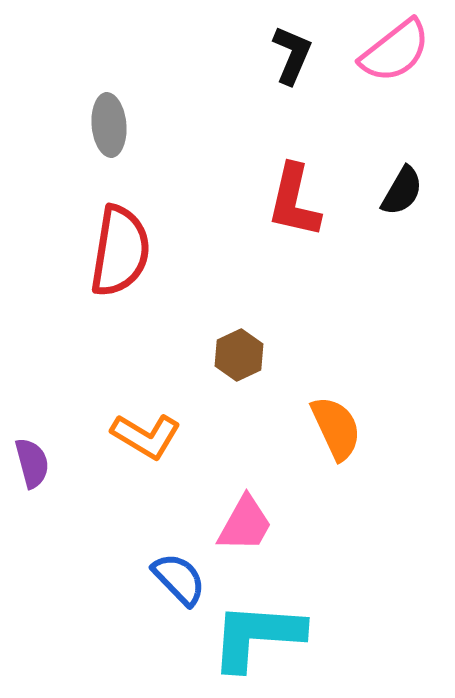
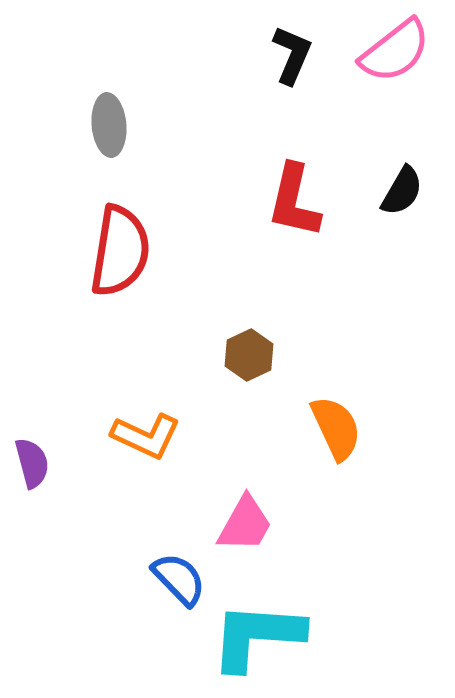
brown hexagon: moved 10 px right
orange L-shape: rotated 6 degrees counterclockwise
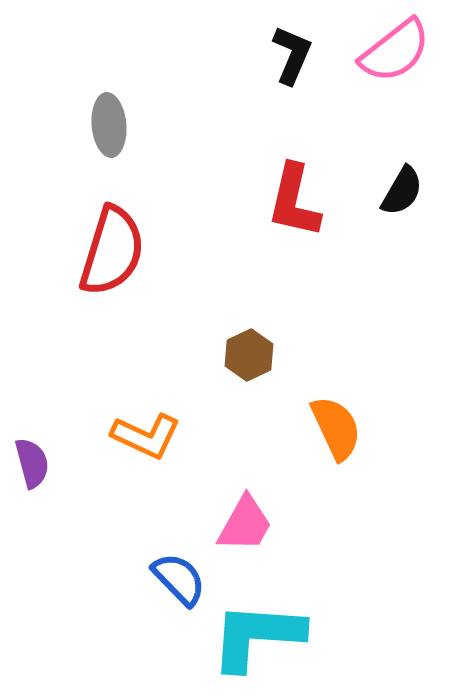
red semicircle: moved 8 px left; rotated 8 degrees clockwise
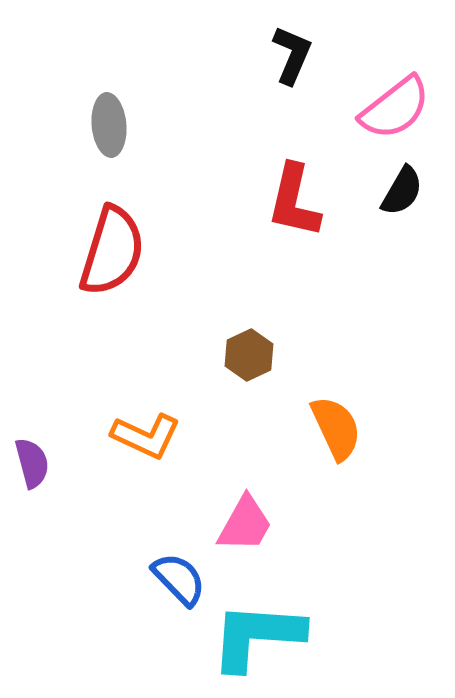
pink semicircle: moved 57 px down
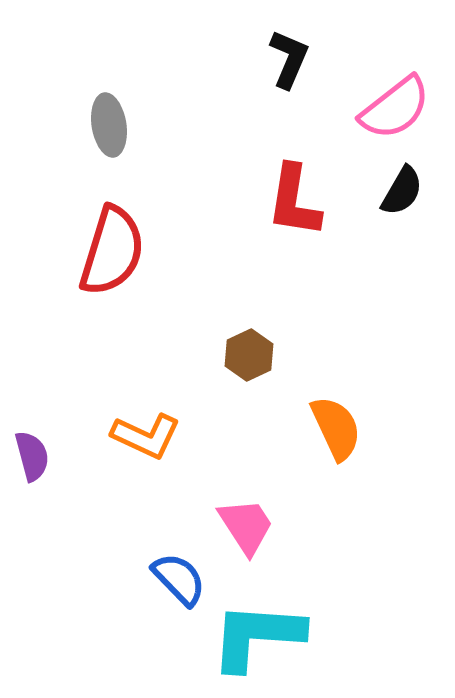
black L-shape: moved 3 px left, 4 px down
gray ellipse: rotated 4 degrees counterclockwise
red L-shape: rotated 4 degrees counterclockwise
purple semicircle: moved 7 px up
pink trapezoid: moved 1 px right, 2 px down; rotated 62 degrees counterclockwise
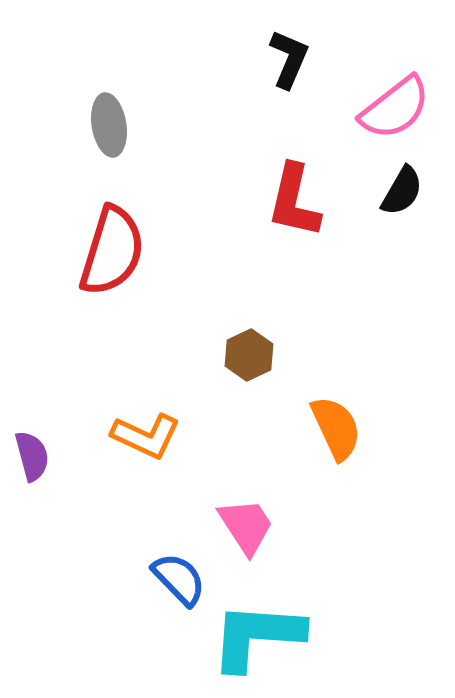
red L-shape: rotated 4 degrees clockwise
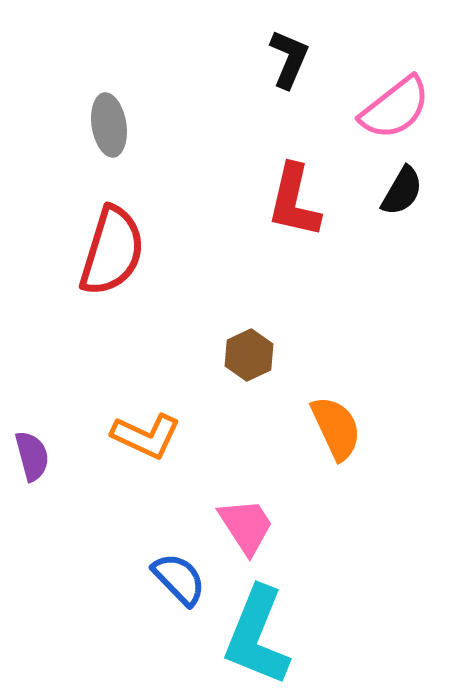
cyan L-shape: rotated 72 degrees counterclockwise
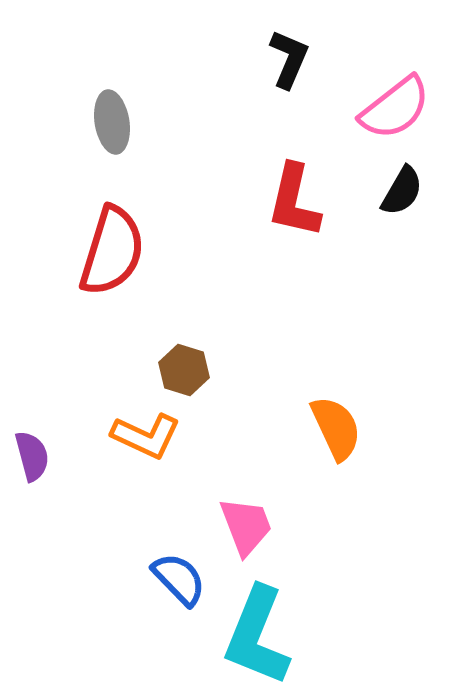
gray ellipse: moved 3 px right, 3 px up
brown hexagon: moved 65 px left, 15 px down; rotated 18 degrees counterclockwise
pink trapezoid: rotated 12 degrees clockwise
